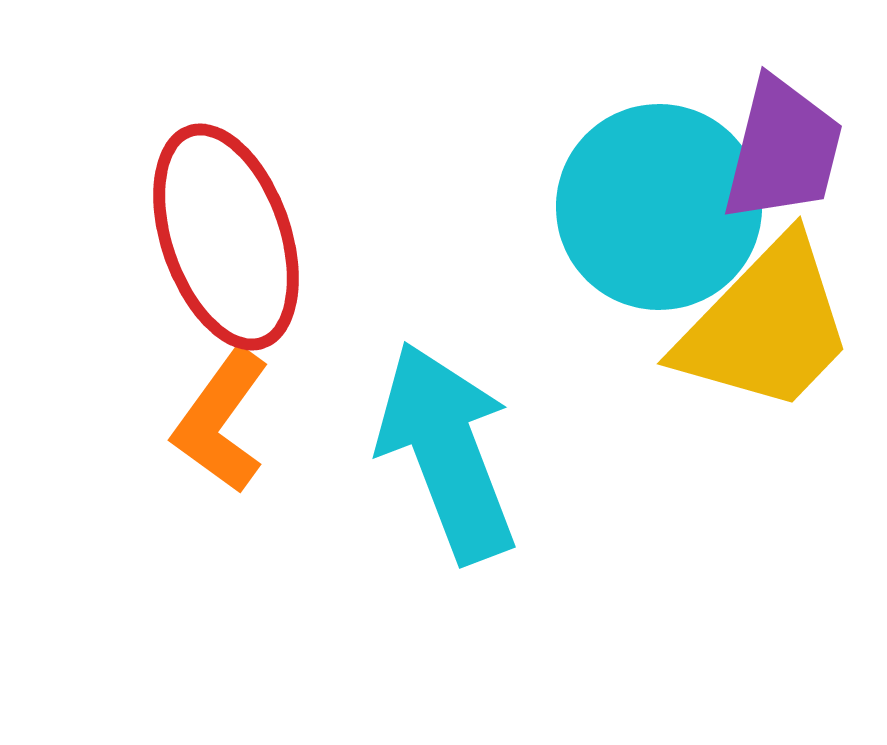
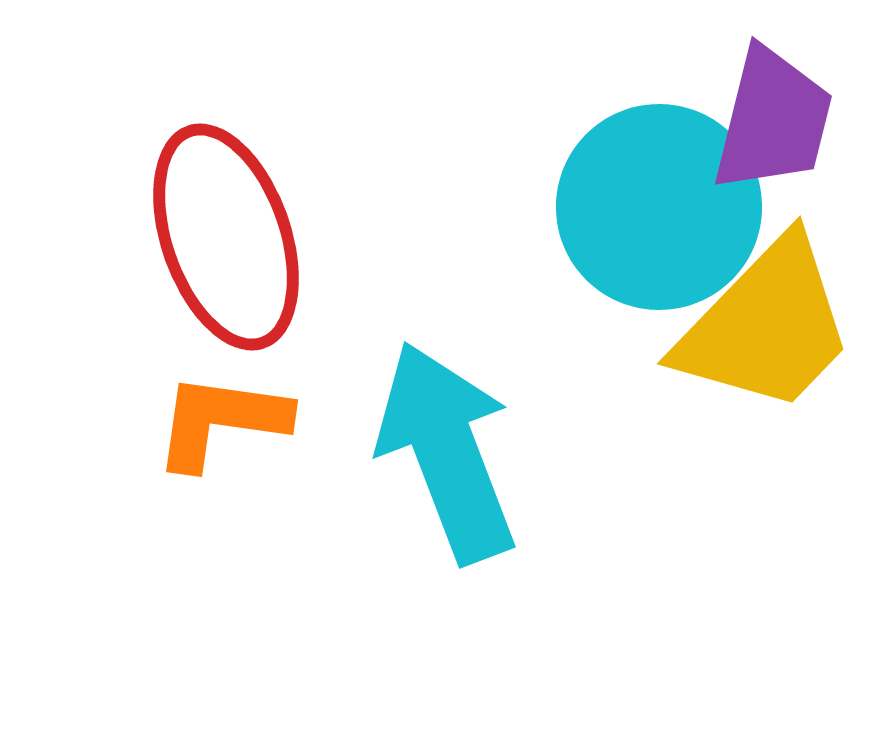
purple trapezoid: moved 10 px left, 30 px up
orange L-shape: rotated 62 degrees clockwise
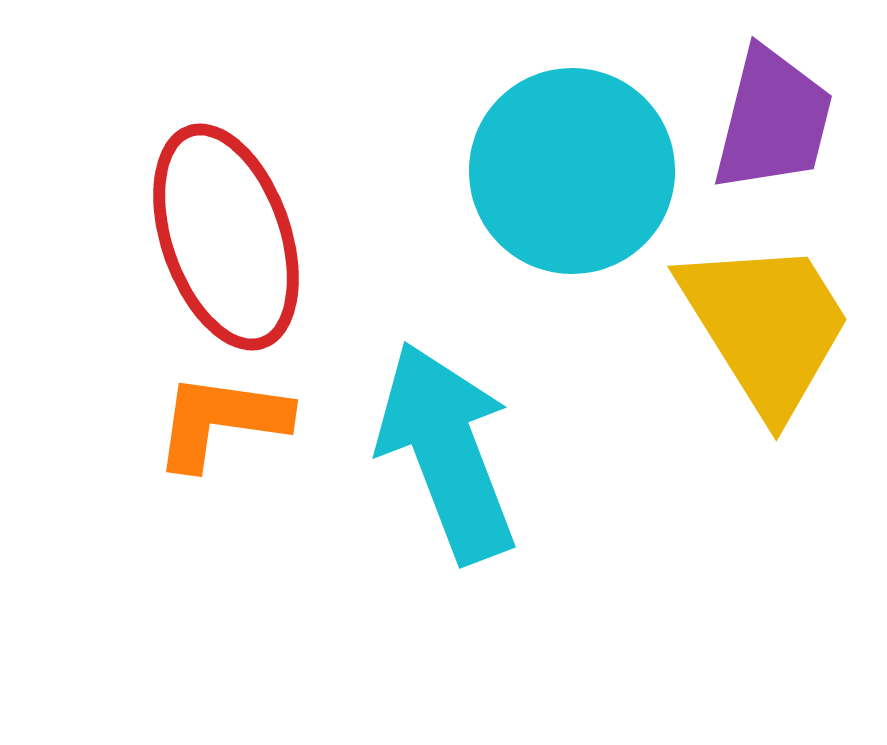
cyan circle: moved 87 px left, 36 px up
yellow trapezoid: rotated 76 degrees counterclockwise
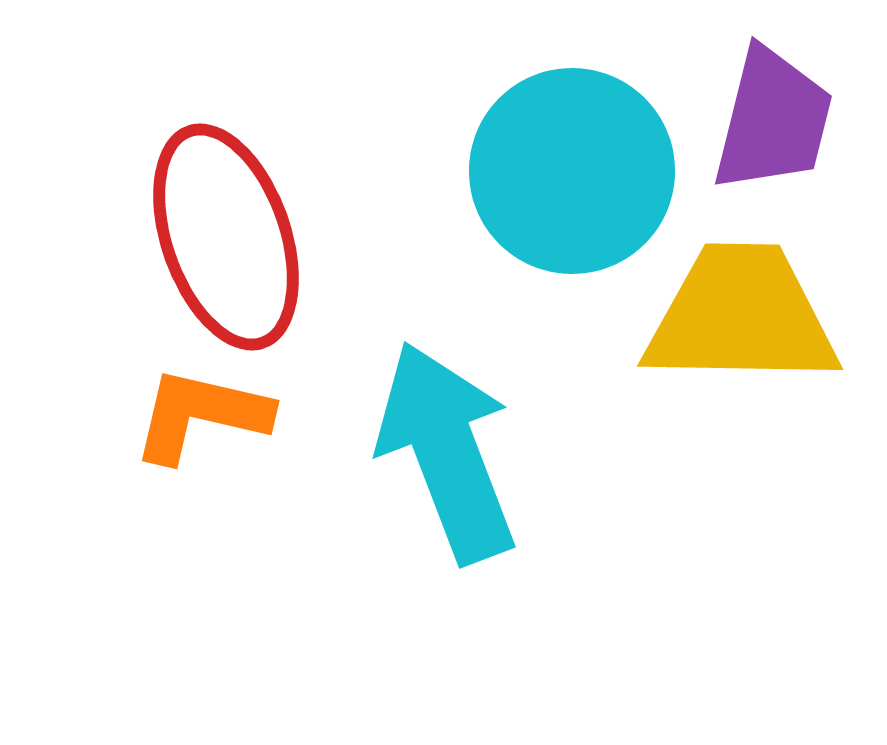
yellow trapezoid: moved 25 px left, 10 px up; rotated 57 degrees counterclockwise
orange L-shape: moved 20 px left, 6 px up; rotated 5 degrees clockwise
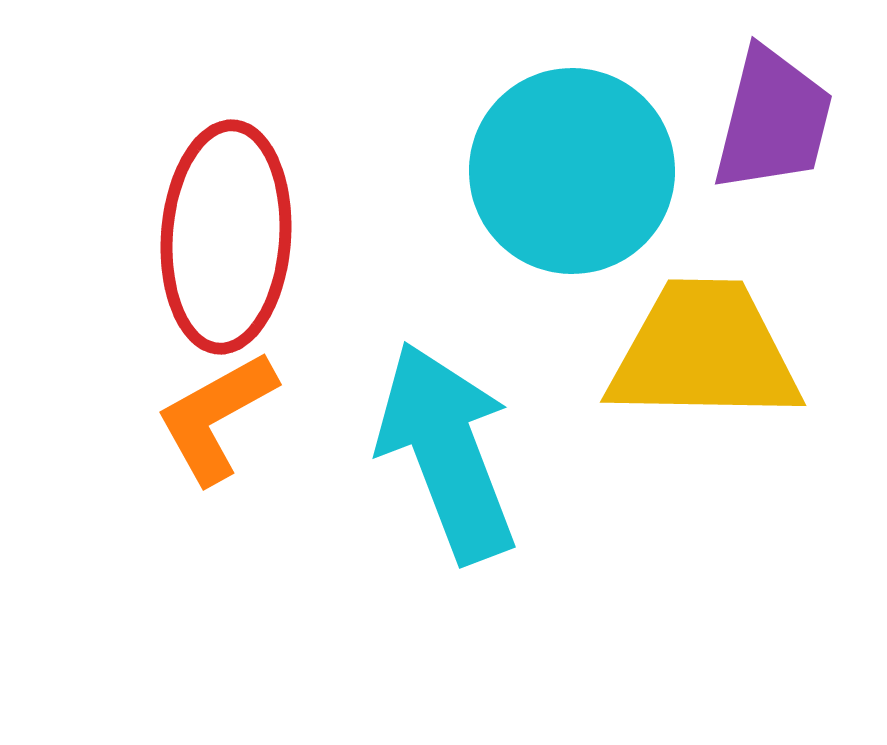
red ellipse: rotated 23 degrees clockwise
yellow trapezoid: moved 37 px left, 36 px down
orange L-shape: moved 15 px right, 2 px down; rotated 42 degrees counterclockwise
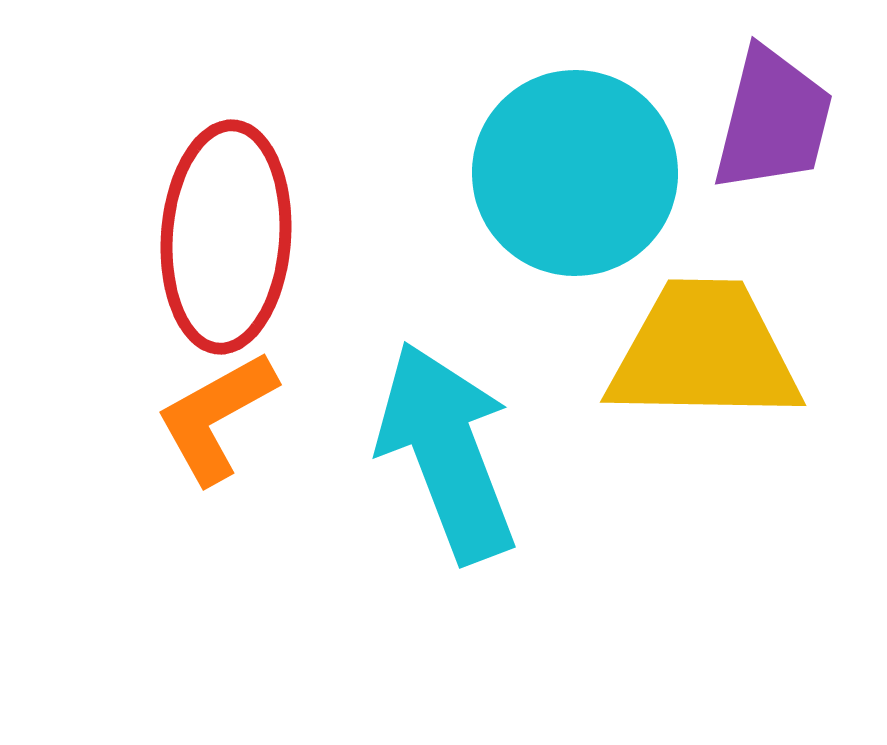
cyan circle: moved 3 px right, 2 px down
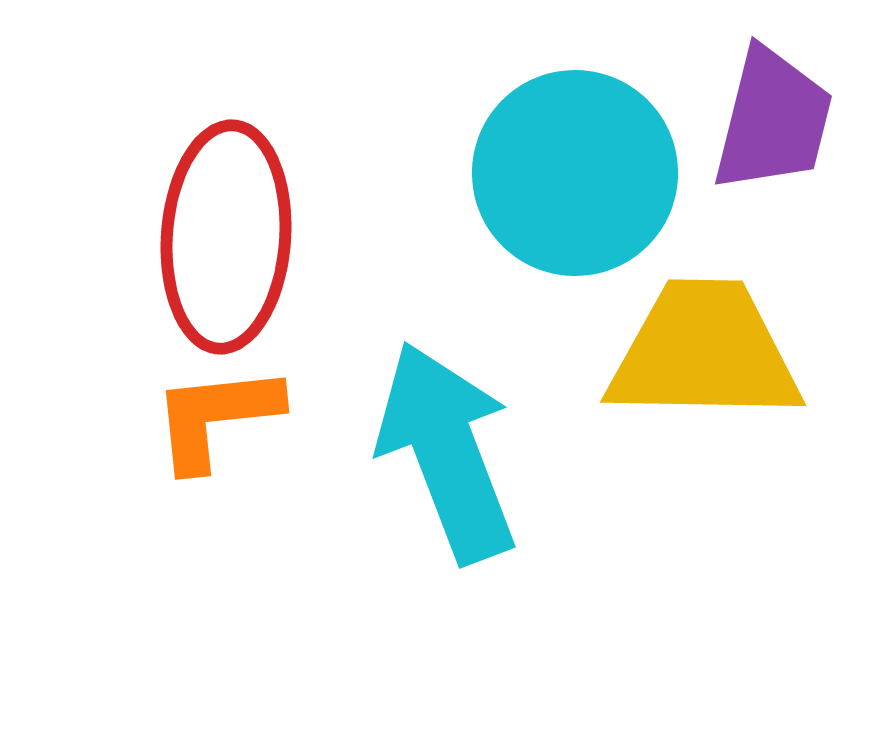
orange L-shape: rotated 23 degrees clockwise
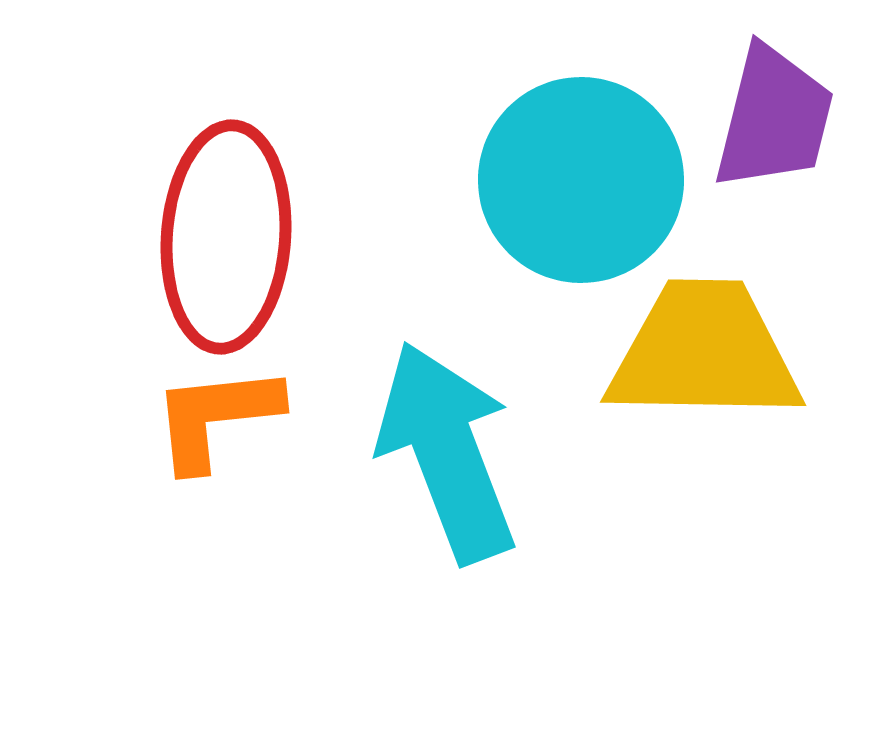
purple trapezoid: moved 1 px right, 2 px up
cyan circle: moved 6 px right, 7 px down
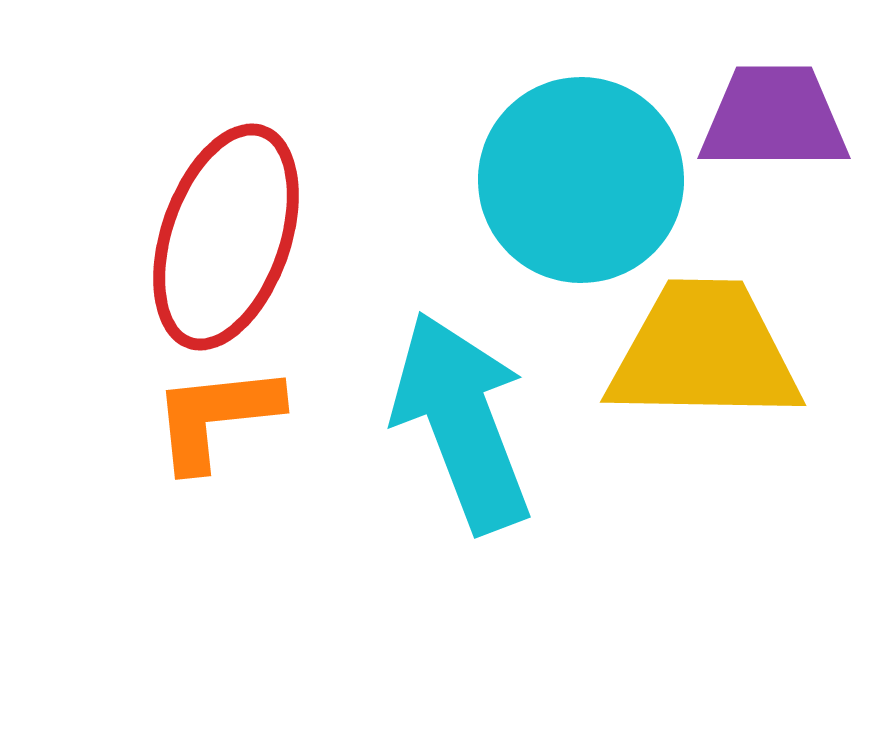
purple trapezoid: rotated 104 degrees counterclockwise
red ellipse: rotated 15 degrees clockwise
cyan arrow: moved 15 px right, 30 px up
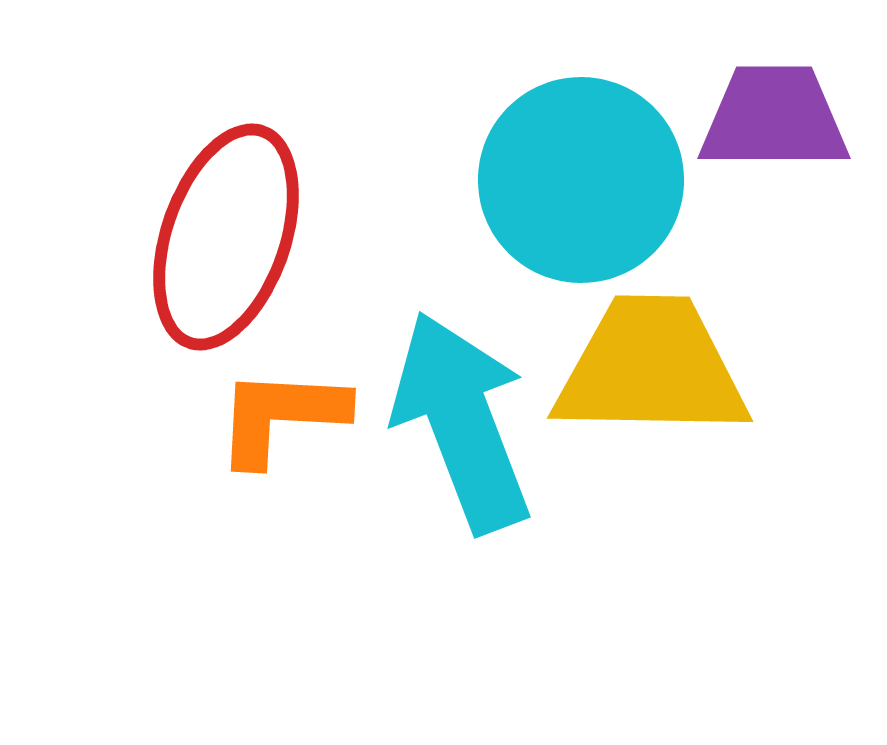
yellow trapezoid: moved 53 px left, 16 px down
orange L-shape: moved 65 px right, 1 px up; rotated 9 degrees clockwise
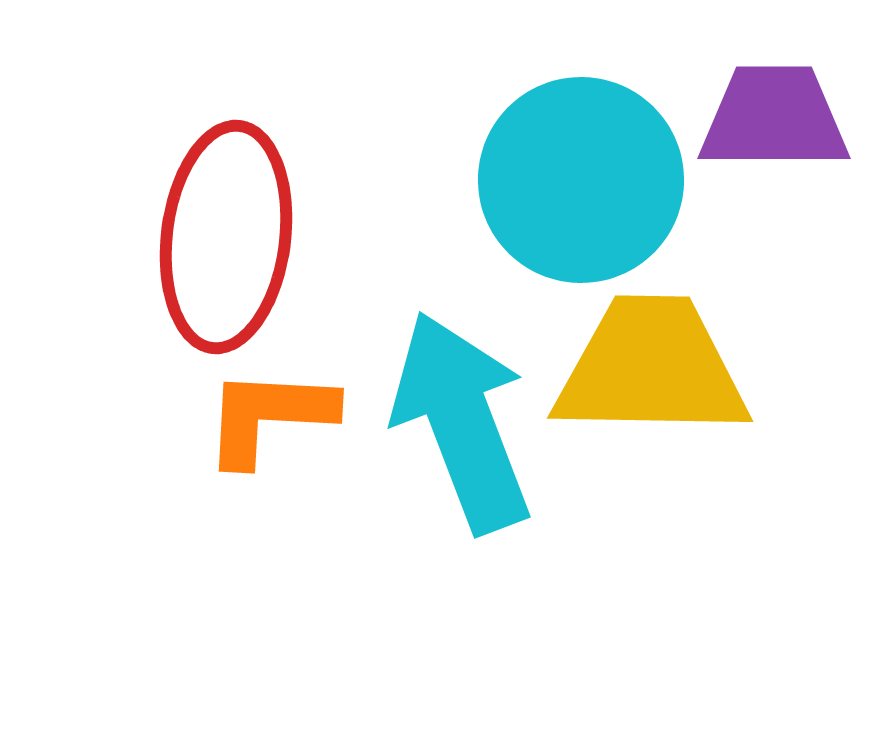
red ellipse: rotated 12 degrees counterclockwise
orange L-shape: moved 12 px left
